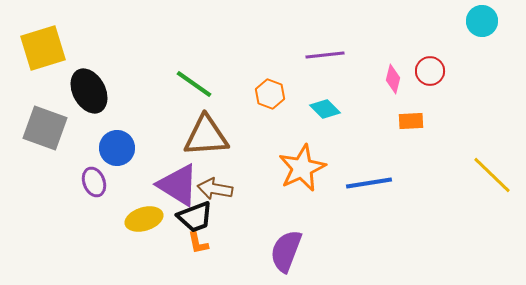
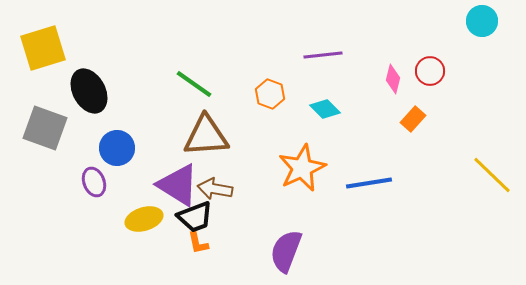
purple line: moved 2 px left
orange rectangle: moved 2 px right, 2 px up; rotated 45 degrees counterclockwise
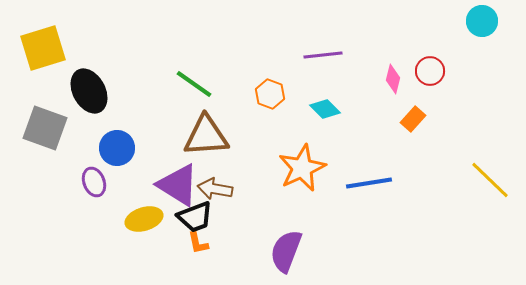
yellow line: moved 2 px left, 5 px down
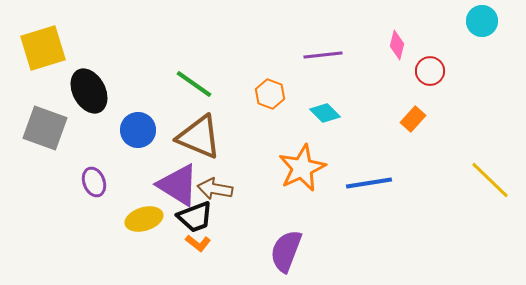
pink diamond: moved 4 px right, 34 px up
cyan diamond: moved 4 px down
brown triangle: moved 7 px left, 1 px down; rotated 27 degrees clockwise
blue circle: moved 21 px right, 18 px up
orange L-shape: rotated 40 degrees counterclockwise
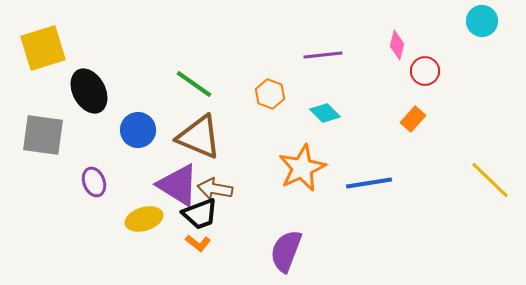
red circle: moved 5 px left
gray square: moved 2 px left, 7 px down; rotated 12 degrees counterclockwise
black trapezoid: moved 5 px right, 3 px up
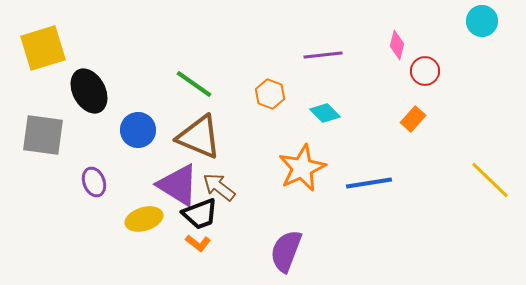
brown arrow: moved 4 px right, 2 px up; rotated 28 degrees clockwise
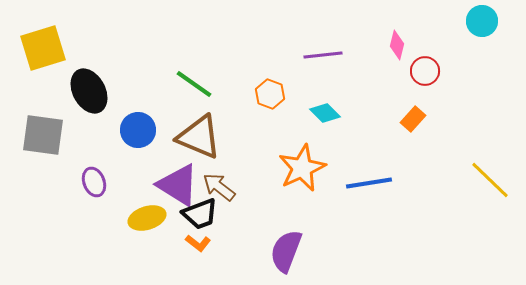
yellow ellipse: moved 3 px right, 1 px up
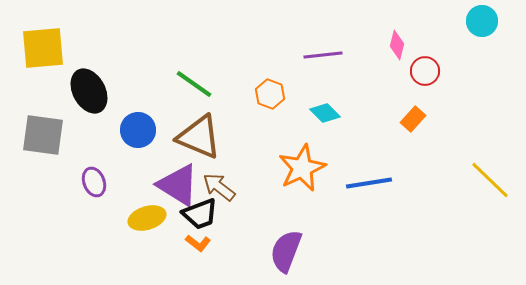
yellow square: rotated 12 degrees clockwise
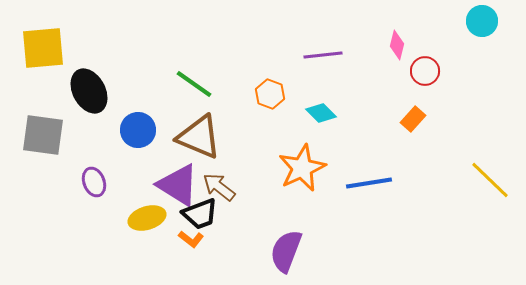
cyan diamond: moved 4 px left
orange L-shape: moved 7 px left, 4 px up
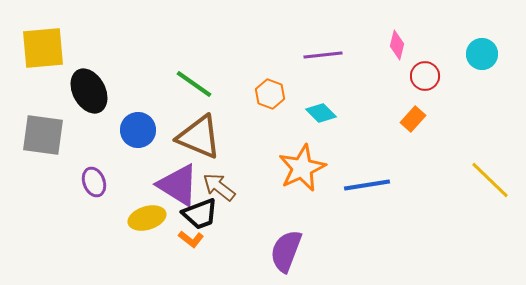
cyan circle: moved 33 px down
red circle: moved 5 px down
blue line: moved 2 px left, 2 px down
